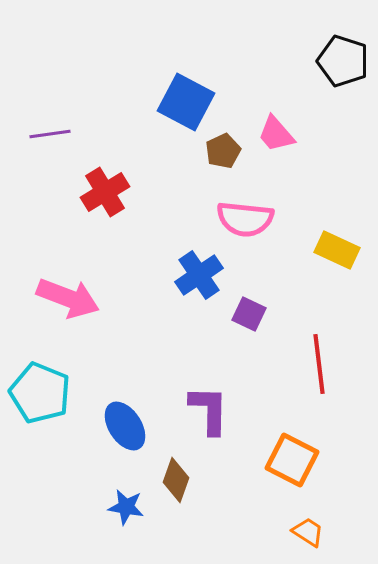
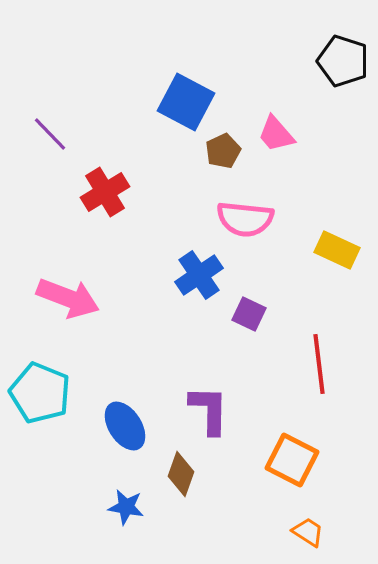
purple line: rotated 54 degrees clockwise
brown diamond: moved 5 px right, 6 px up
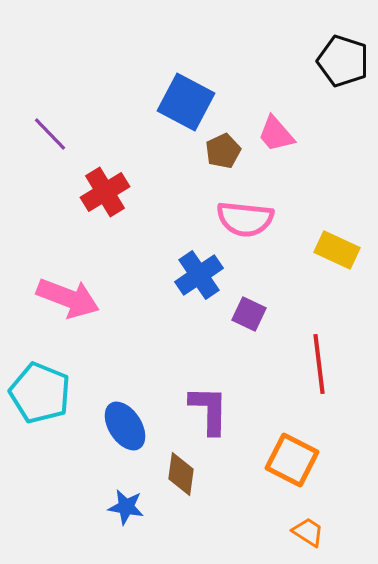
brown diamond: rotated 12 degrees counterclockwise
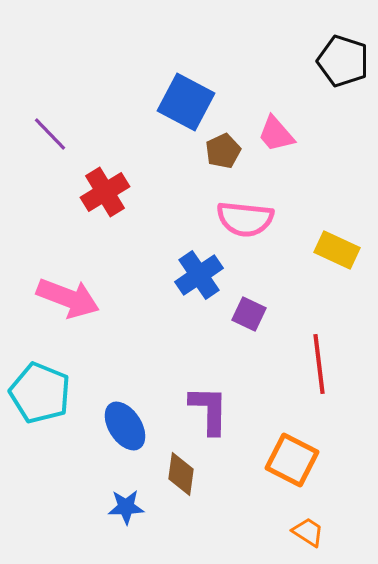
blue star: rotated 12 degrees counterclockwise
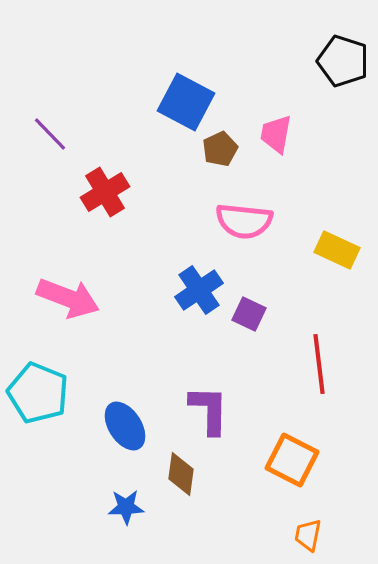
pink trapezoid: rotated 51 degrees clockwise
brown pentagon: moved 3 px left, 2 px up
pink semicircle: moved 1 px left, 2 px down
blue cross: moved 15 px down
cyan pentagon: moved 2 px left
orange trapezoid: moved 3 px down; rotated 112 degrees counterclockwise
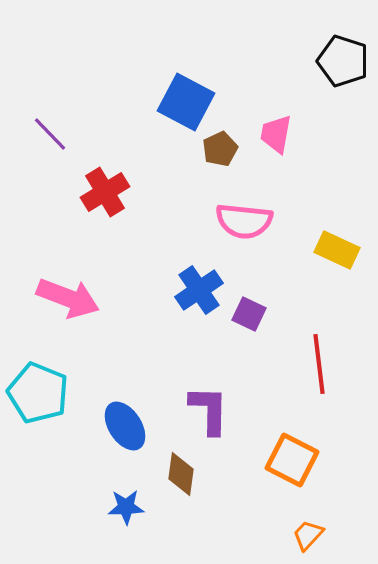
orange trapezoid: rotated 32 degrees clockwise
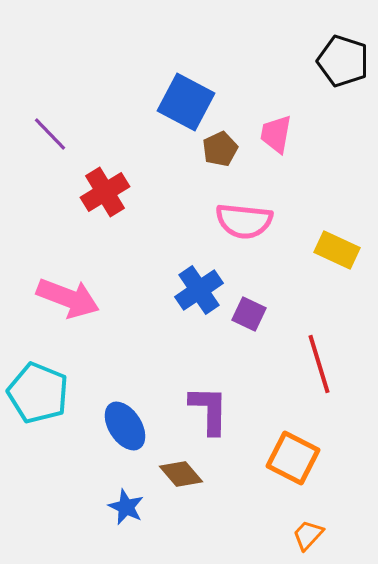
red line: rotated 10 degrees counterclockwise
orange square: moved 1 px right, 2 px up
brown diamond: rotated 48 degrees counterclockwise
blue star: rotated 27 degrees clockwise
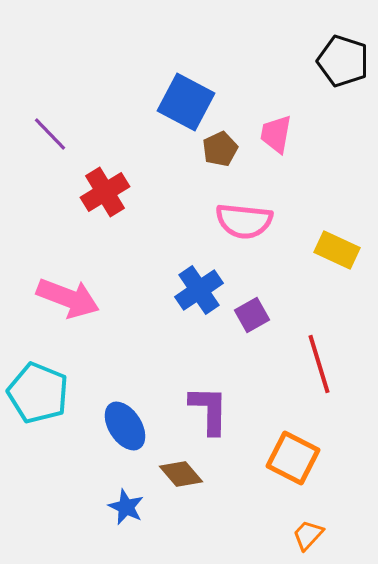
purple square: moved 3 px right, 1 px down; rotated 36 degrees clockwise
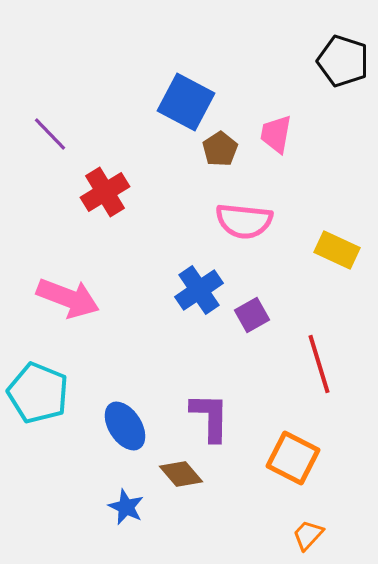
brown pentagon: rotated 8 degrees counterclockwise
purple L-shape: moved 1 px right, 7 px down
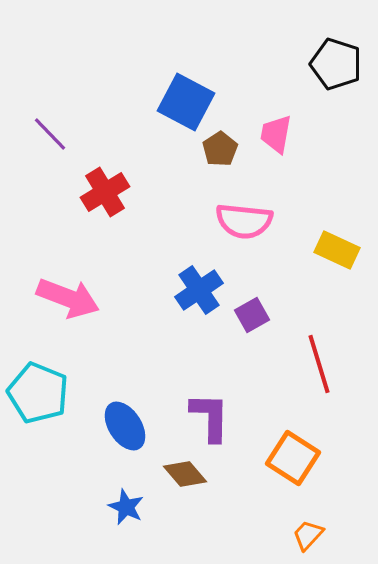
black pentagon: moved 7 px left, 3 px down
orange square: rotated 6 degrees clockwise
brown diamond: moved 4 px right
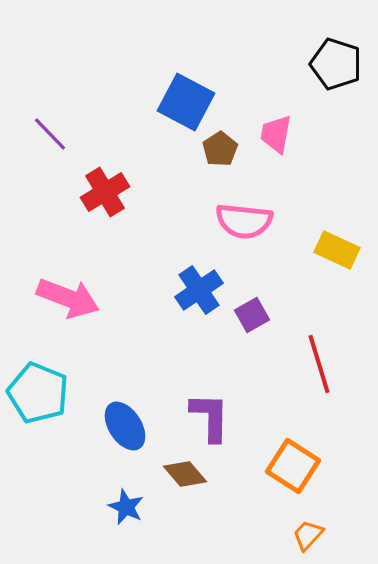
orange square: moved 8 px down
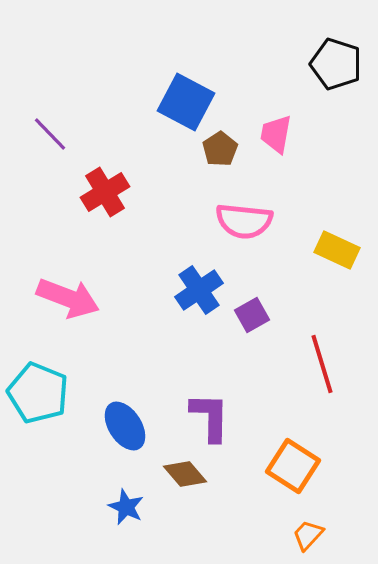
red line: moved 3 px right
